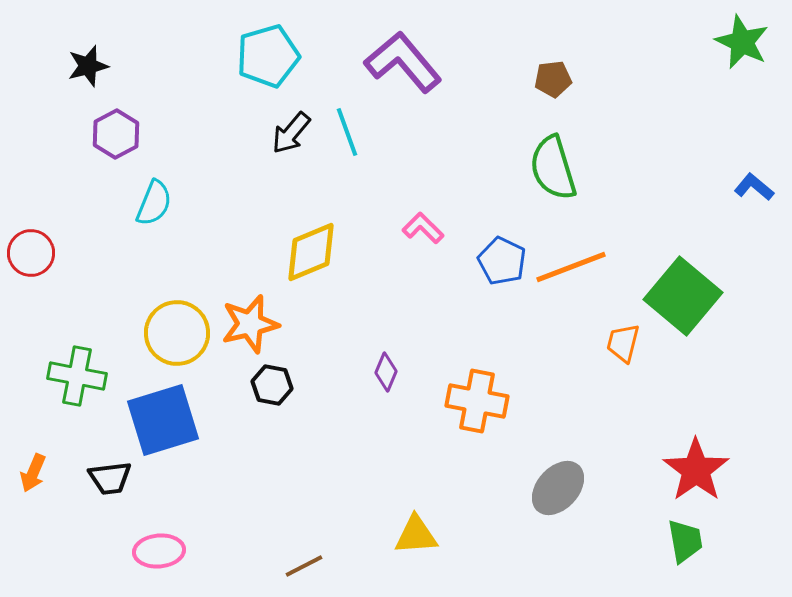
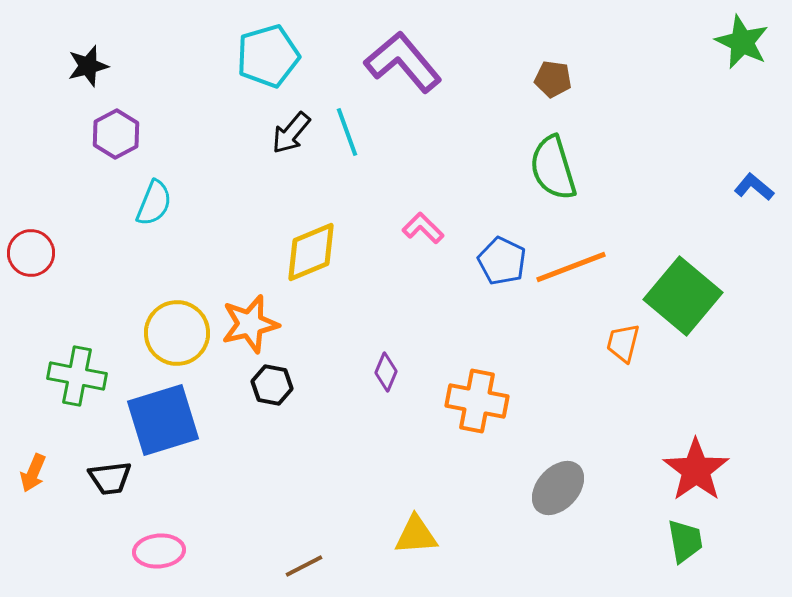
brown pentagon: rotated 15 degrees clockwise
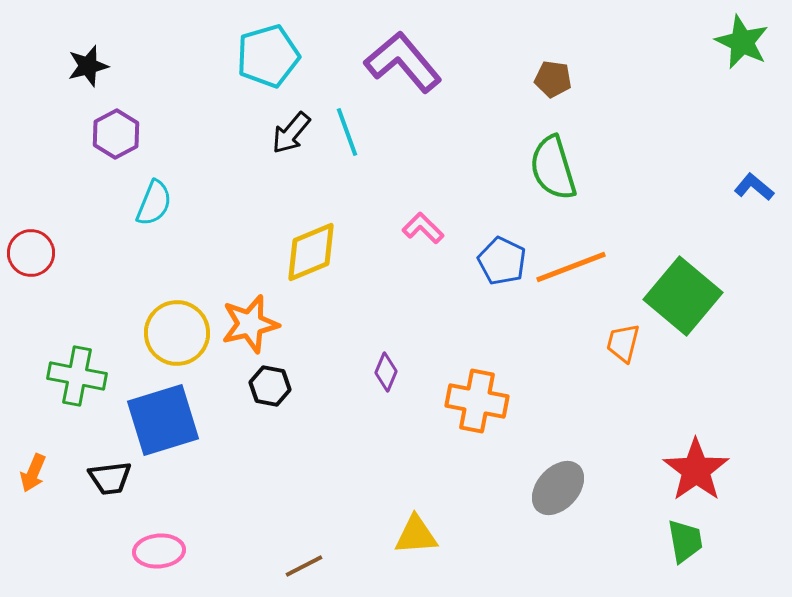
black hexagon: moved 2 px left, 1 px down
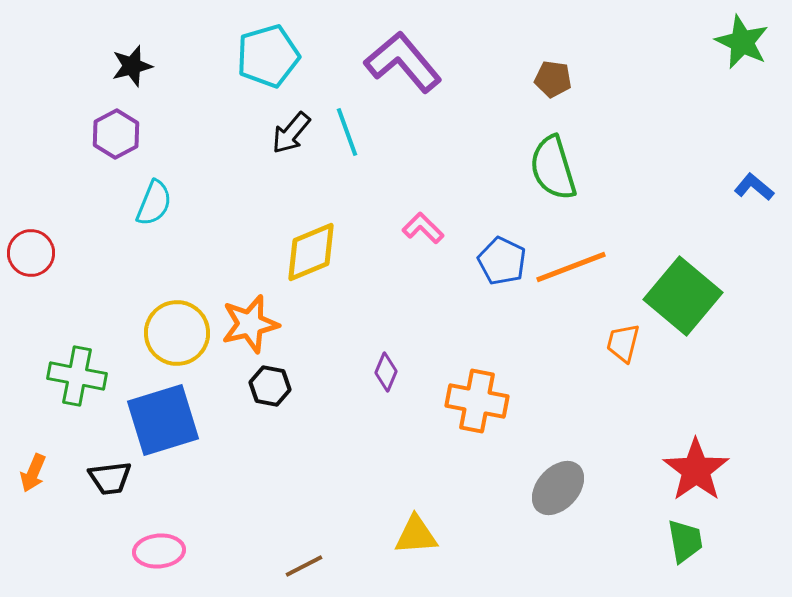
black star: moved 44 px right
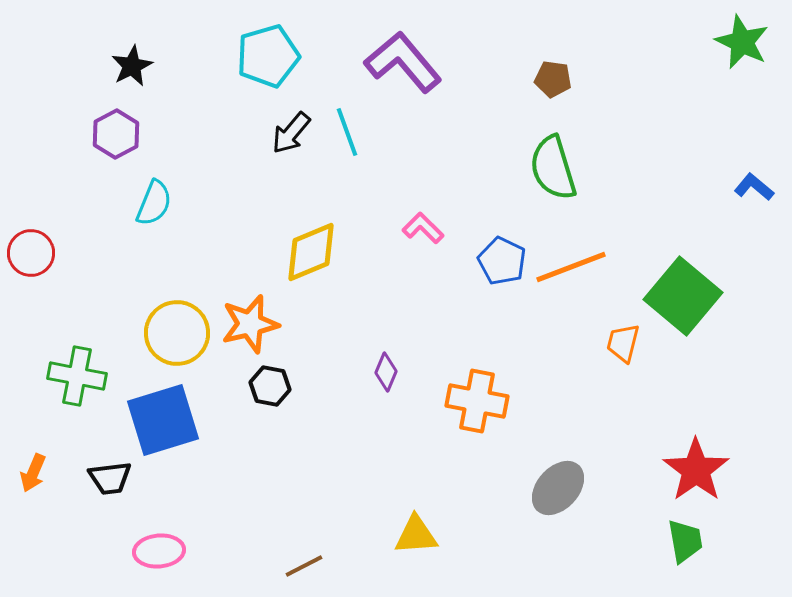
black star: rotated 12 degrees counterclockwise
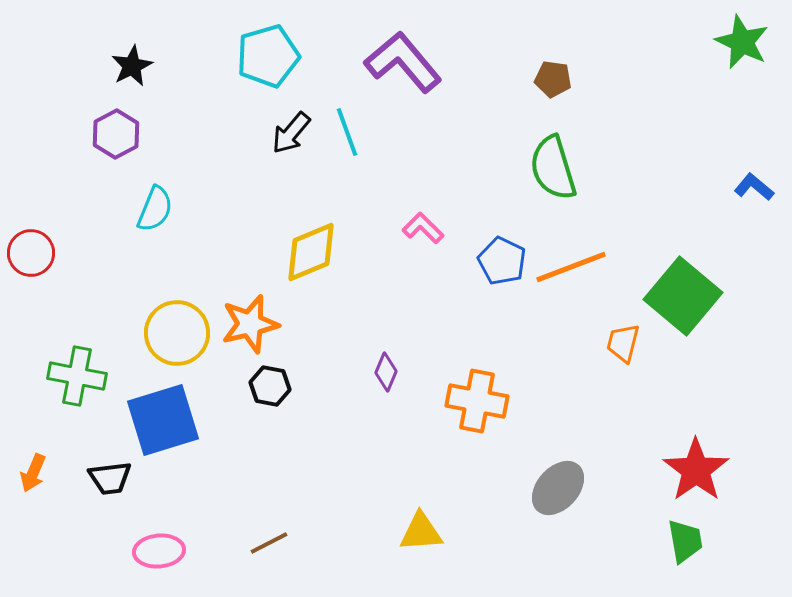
cyan semicircle: moved 1 px right, 6 px down
yellow triangle: moved 5 px right, 3 px up
brown line: moved 35 px left, 23 px up
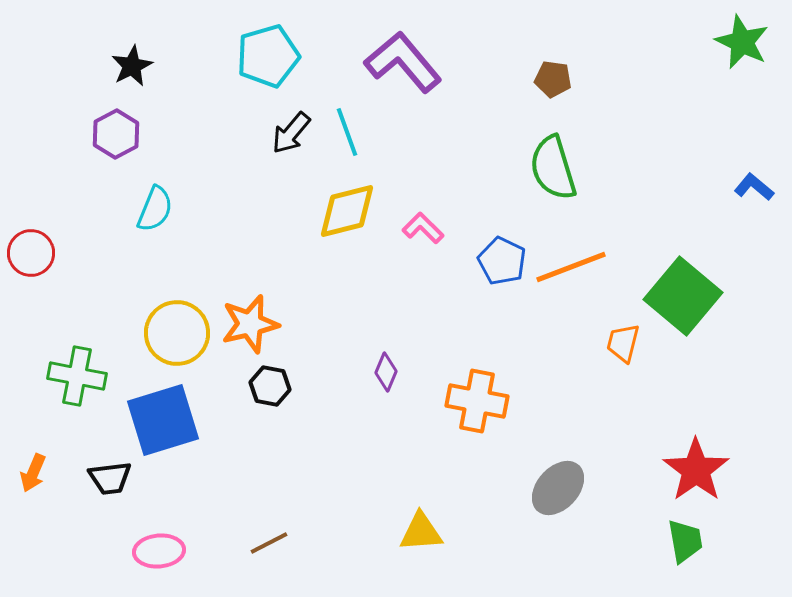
yellow diamond: moved 36 px right, 41 px up; rotated 8 degrees clockwise
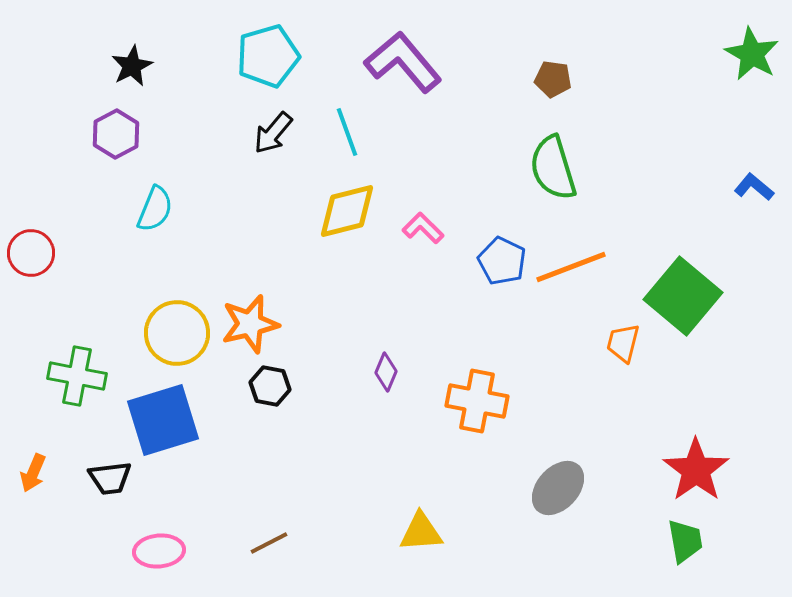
green star: moved 10 px right, 12 px down; rotated 4 degrees clockwise
black arrow: moved 18 px left
